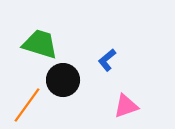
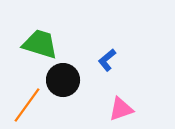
pink triangle: moved 5 px left, 3 px down
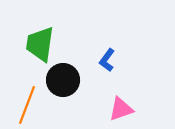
green trapezoid: rotated 99 degrees counterclockwise
blue L-shape: rotated 15 degrees counterclockwise
orange line: rotated 15 degrees counterclockwise
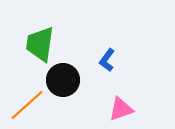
orange line: rotated 27 degrees clockwise
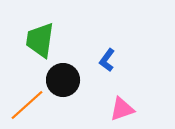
green trapezoid: moved 4 px up
pink triangle: moved 1 px right
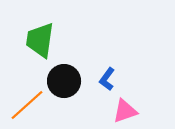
blue L-shape: moved 19 px down
black circle: moved 1 px right, 1 px down
pink triangle: moved 3 px right, 2 px down
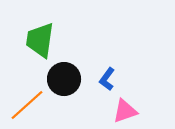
black circle: moved 2 px up
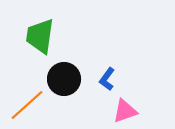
green trapezoid: moved 4 px up
